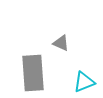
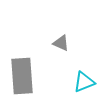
gray rectangle: moved 11 px left, 3 px down
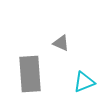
gray rectangle: moved 8 px right, 2 px up
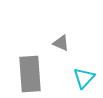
cyan triangle: moved 4 px up; rotated 25 degrees counterclockwise
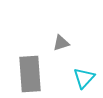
gray triangle: rotated 42 degrees counterclockwise
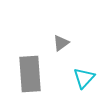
gray triangle: rotated 18 degrees counterclockwise
